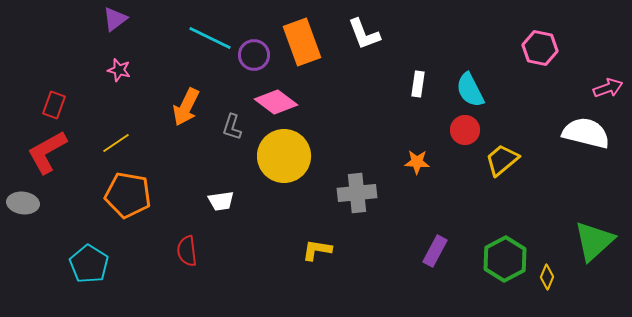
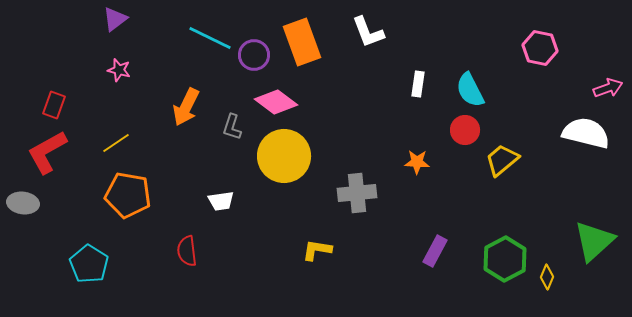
white L-shape: moved 4 px right, 2 px up
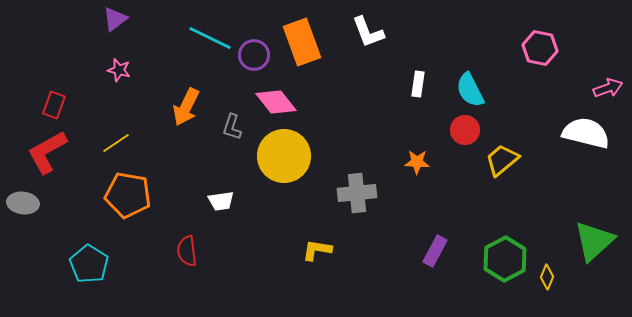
pink diamond: rotated 15 degrees clockwise
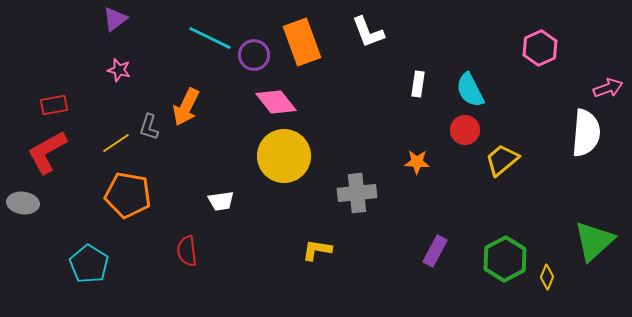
pink hexagon: rotated 24 degrees clockwise
red rectangle: rotated 60 degrees clockwise
gray L-shape: moved 83 px left
white semicircle: rotated 81 degrees clockwise
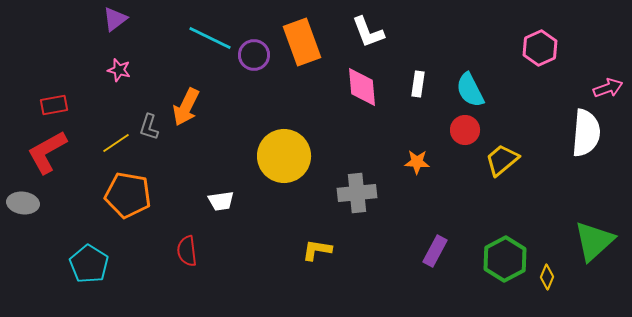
pink diamond: moved 86 px right, 15 px up; rotated 33 degrees clockwise
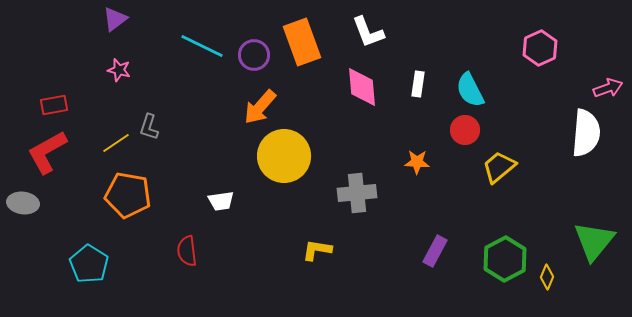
cyan line: moved 8 px left, 8 px down
orange arrow: moved 74 px right; rotated 15 degrees clockwise
yellow trapezoid: moved 3 px left, 7 px down
green triangle: rotated 9 degrees counterclockwise
